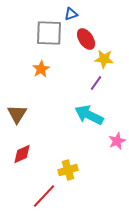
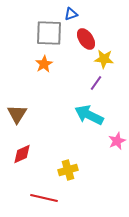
orange star: moved 3 px right, 5 px up
red line: moved 2 px down; rotated 60 degrees clockwise
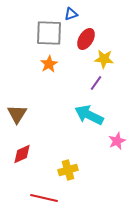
red ellipse: rotated 65 degrees clockwise
orange star: moved 5 px right
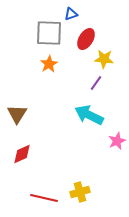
yellow cross: moved 12 px right, 22 px down
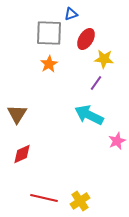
yellow cross: moved 9 px down; rotated 18 degrees counterclockwise
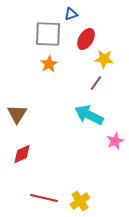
gray square: moved 1 px left, 1 px down
pink star: moved 2 px left
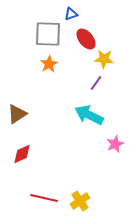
red ellipse: rotated 70 degrees counterclockwise
brown triangle: rotated 25 degrees clockwise
pink star: moved 3 px down
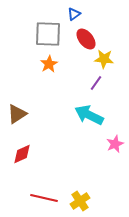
blue triangle: moved 3 px right; rotated 16 degrees counterclockwise
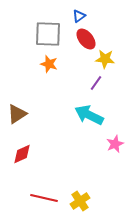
blue triangle: moved 5 px right, 2 px down
yellow star: moved 1 px right
orange star: rotated 24 degrees counterclockwise
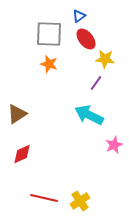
gray square: moved 1 px right
pink star: moved 1 px left, 1 px down
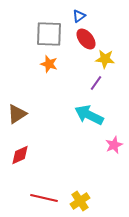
red diamond: moved 2 px left, 1 px down
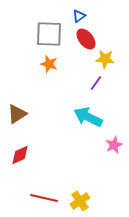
cyan arrow: moved 1 px left, 2 px down
